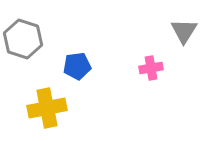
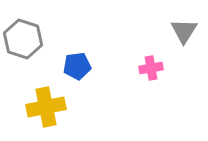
yellow cross: moved 1 px left, 1 px up
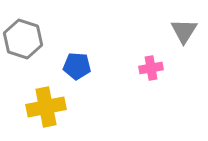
blue pentagon: rotated 12 degrees clockwise
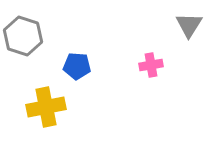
gray triangle: moved 5 px right, 6 px up
gray hexagon: moved 3 px up
pink cross: moved 3 px up
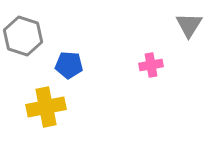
blue pentagon: moved 8 px left, 1 px up
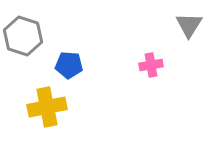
yellow cross: moved 1 px right
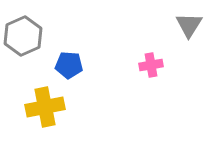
gray hexagon: rotated 18 degrees clockwise
yellow cross: moved 2 px left
